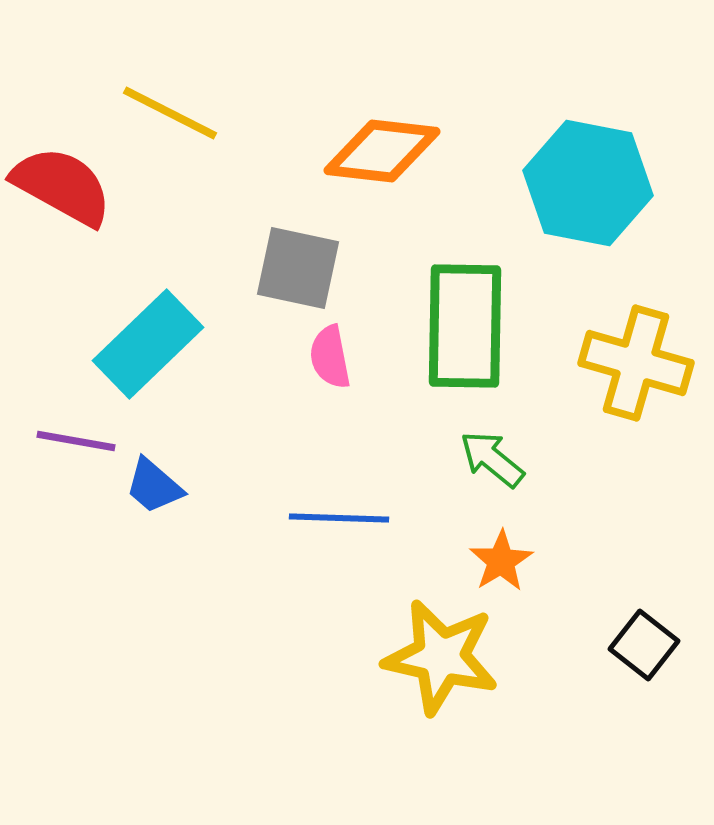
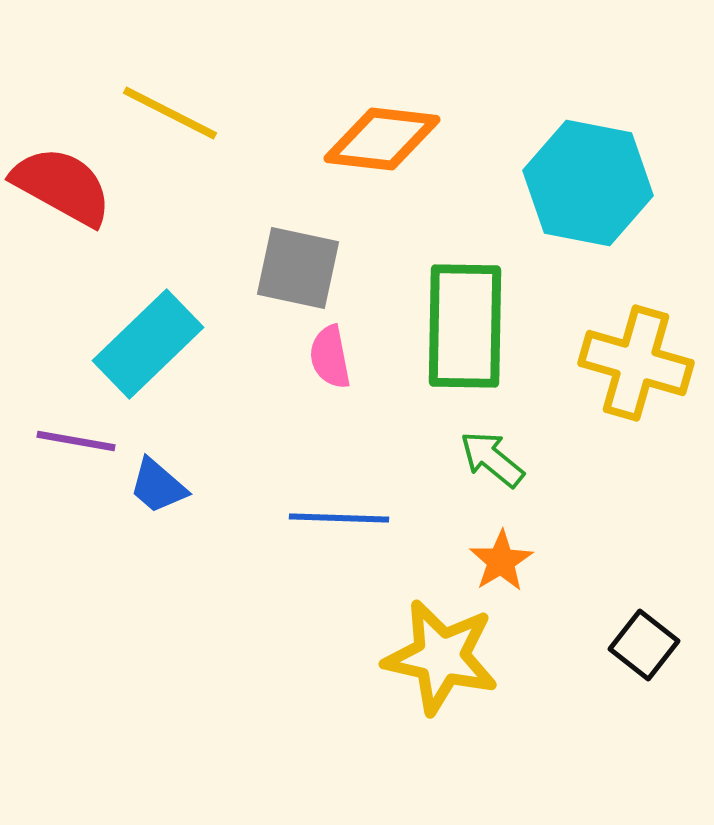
orange diamond: moved 12 px up
blue trapezoid: moved 4 px right
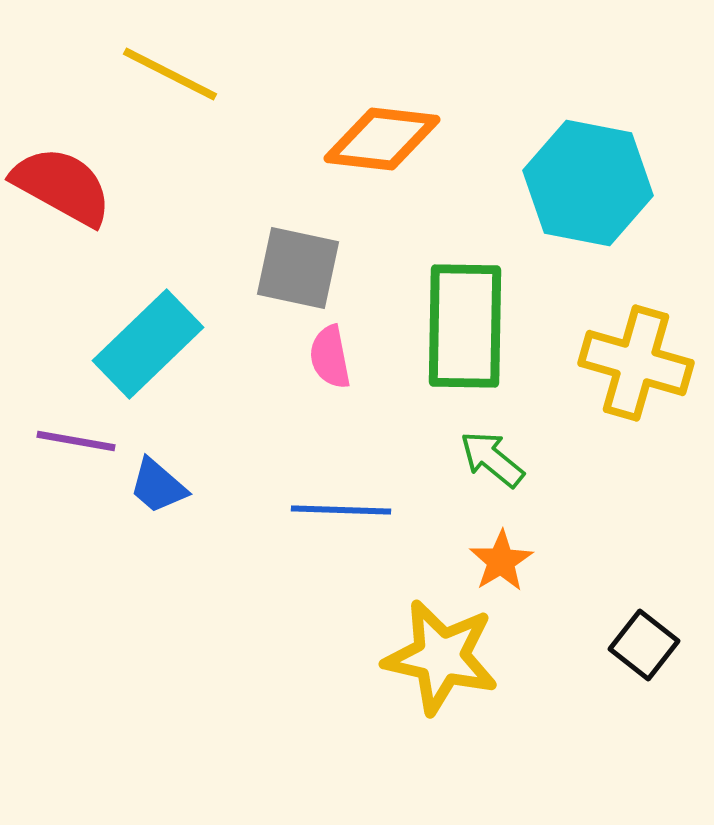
yellow line: moved 39 px up
blue line: moved 2 px right, 8 px up
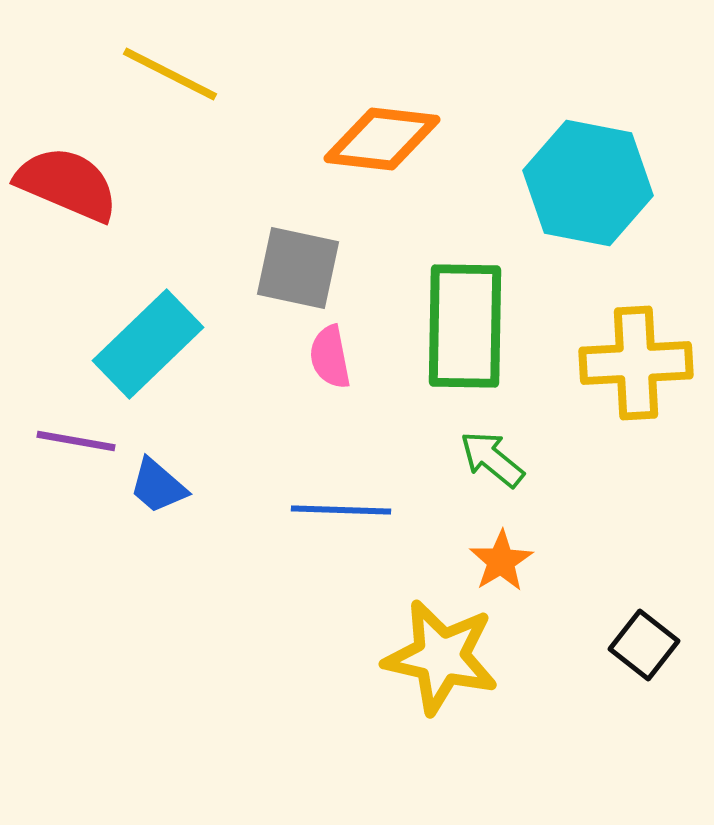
red semicircle: moved 5 px right, 2 px up; rotated 6 degrees counterclockwise
yellow cross: rotated 19 degrees counterclockwise
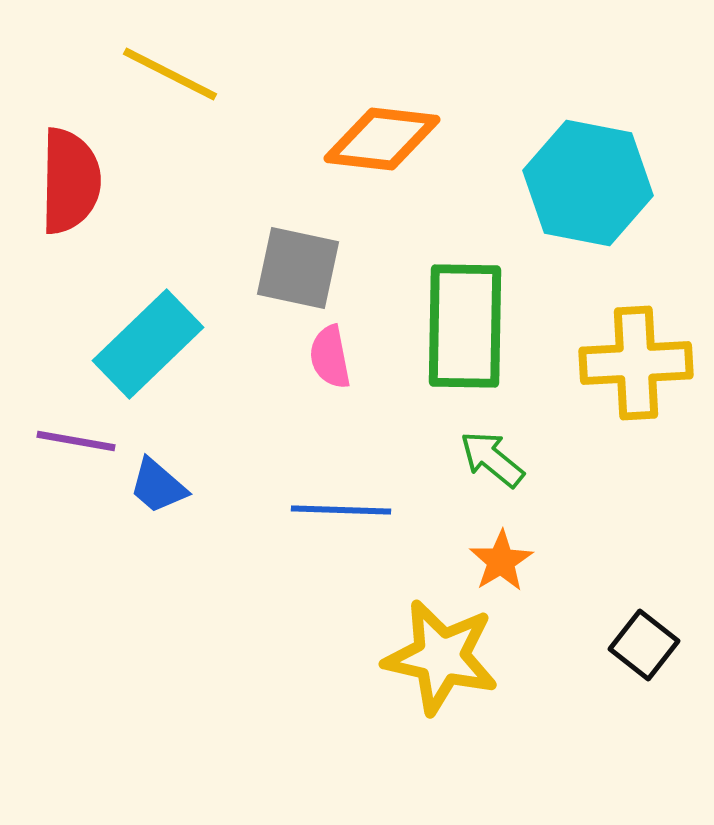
red semicircle: moved 3 px right, 3 px up; rotated 68 degrees clockwise
